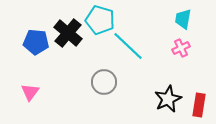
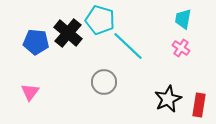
pink cross: rotated 30 degrees counterclockwise
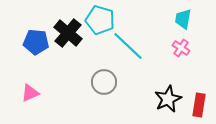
pink triangle: moved 1 px down; rotated 30 degrees clockwise
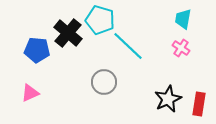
blue pentagon: moved 1 px right, 8 px down
red rectangle: moved 1 px up
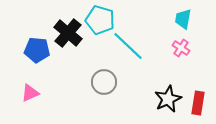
red rectangle: moved 1 px left, 1 px up
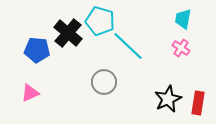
cyan pentagon: moved 1 px down
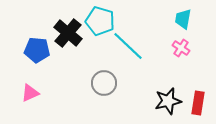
gray circle: moved 1 px down
black star: moved 2 px down; rotated 12 degrees clockwise
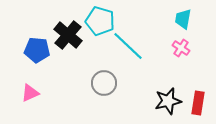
black cross: moved 2 px down
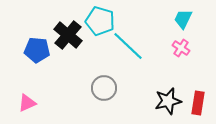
cyan trapezoid: rotated 15 degrees clockwise
gray circle: moved 5 px down
pink triangle: moved 3 px left, 10 px down
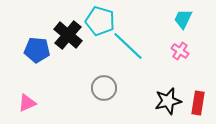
pink cross: moved 1 px left, 3 px down
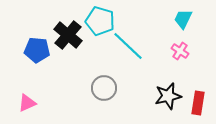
black star: moved 5 px up
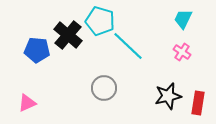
pink cross: moved 2 px right, 1 px down
